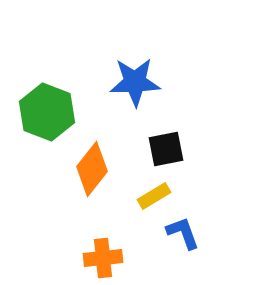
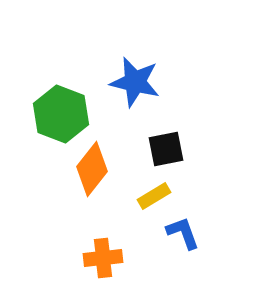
blue star: rotated 15 degrees clockwise
green hexagon: moved 14 px right, 2 px down
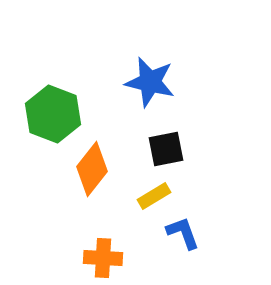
blue star: moved 15 px right
green hexagon: moved 8 px left
orange cross: rotated 9 degrees clockwise
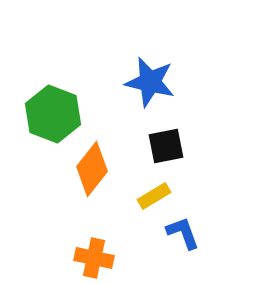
black square: moved 3 px up
orange cross: moved 9 px left; rotated 9 degrees clockwise
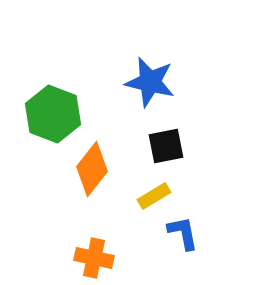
blue L-shape: rotated 9 degrees clockwise
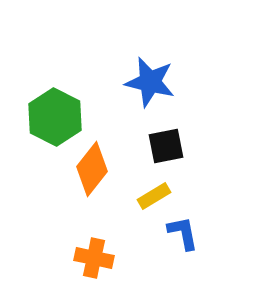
green hexagon: moved 2 px right, 3 px down; rotated 6 degrees clockwise
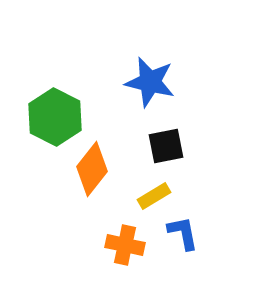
orange cross: moved 31 px right, 13 px up
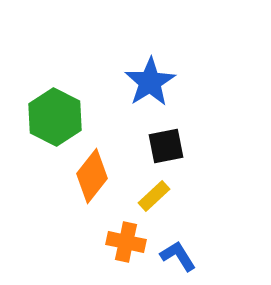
blue star: rotated 27 degrees clockwise
orange diamond: moved 7 px down
yellow rectangle: rotated 12 degrees counterclockwise
blue L-shape: moved 5 px left, 23 px down; rotated 21 degrees counterclockwise
orange cross: moved 1 px right, 3 px up
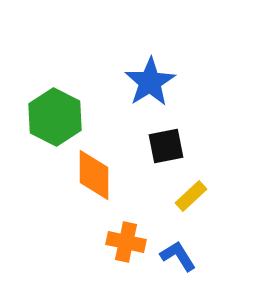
orange diamond: moved 2 px right, 1 px up; rotated 38 degrees counterclockwise
yellow rectangle: moved 37 px right
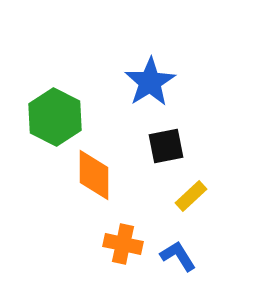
orange cross: moved 3 px left, 2 px down
